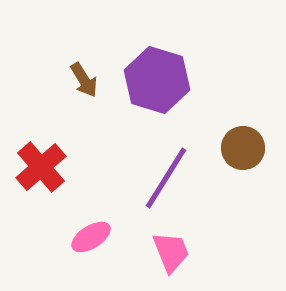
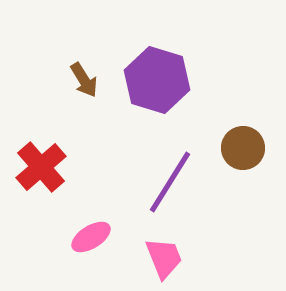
purple line: moved 4 px right, 4 px down
pink trapezoid: moved 7 px left, 6 px down
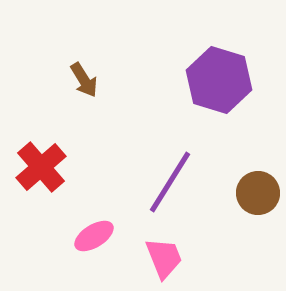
purple hexagon: moved 62 px right
brown circle: moved 15 px right, 45 px down
pink ellipse: moved 3 px right, 1 px up
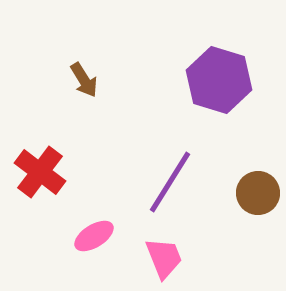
red cross: moved 1 px left, 5 px down; rotated 12 degrees counterclockwise
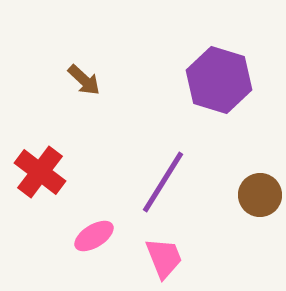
brown arrow: rotated 15 degrees counterclockwise
purple line: moved 7 px left
brown circle: moved 2 px right, 2 px down
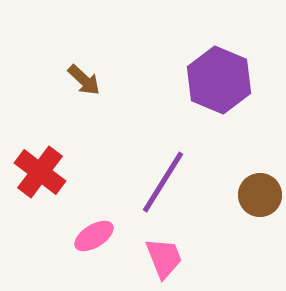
purple hexagon: rotated 6 degrees clockwise
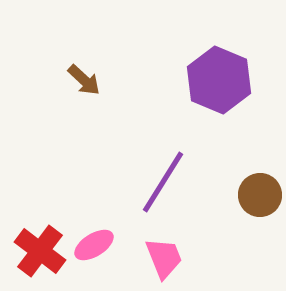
red cross: moved 79 px down
pink ellipse: moved 9 px down
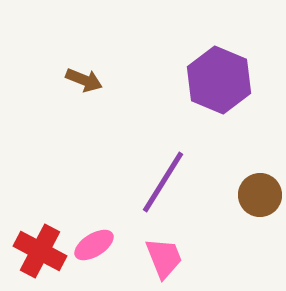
brown arrow: rotated 21 degrees counterclockwise
red cross: rotated 9 degrees counterclockwise
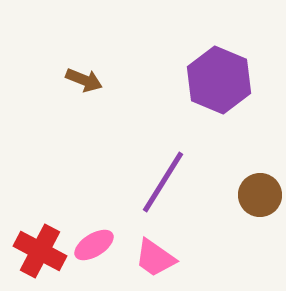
pink trapezoid: moved 9 px left; rotated 147 degrees clockwise
